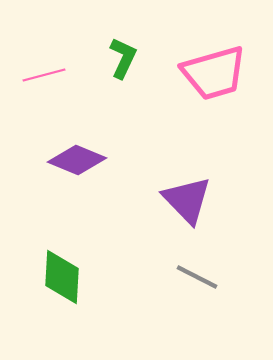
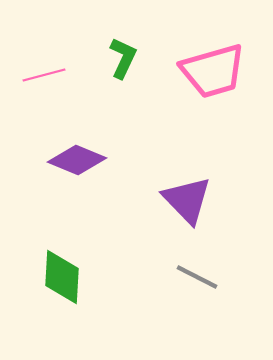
pink trapezoid: moved 1 px left, 2 px up
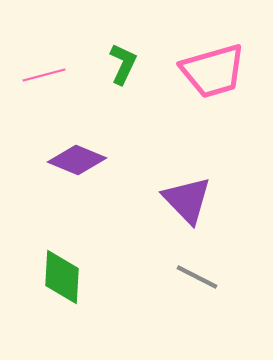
green L-shape: moved 6 px down
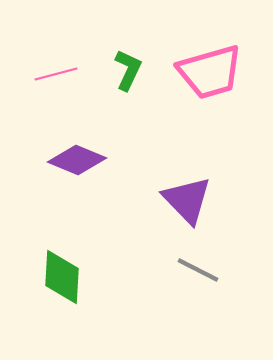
green L-shape: moved 5 px right, 6 px down
pink trapezoid: moved 3 px left, 1 px down
pink line: moved 12 px right, 1 px up
gray line: moved 1 px right, 7 px up
